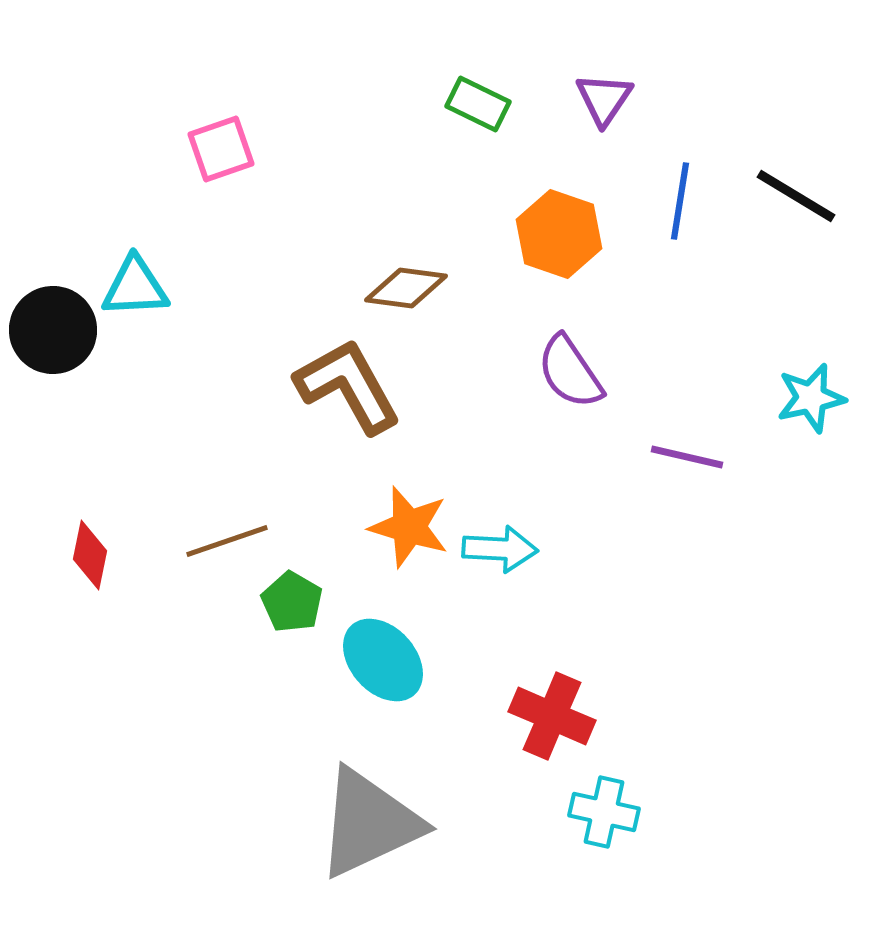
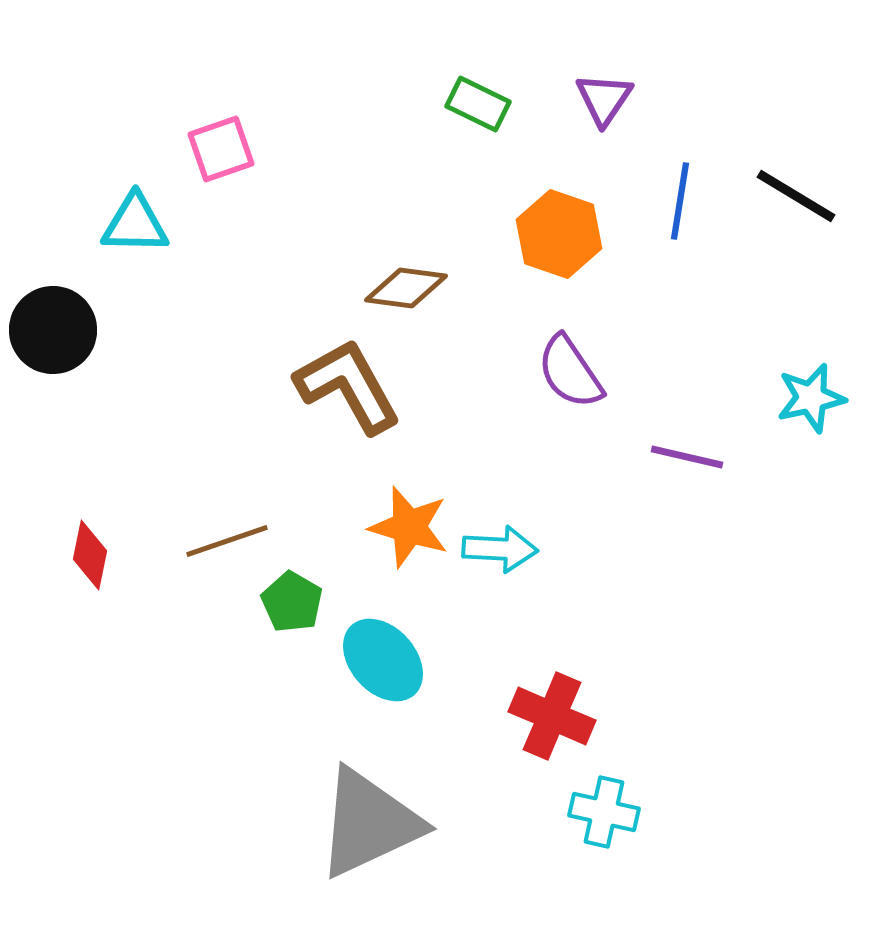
cyan triangle: moved 63 px up; rotated 4 degrees clockwise
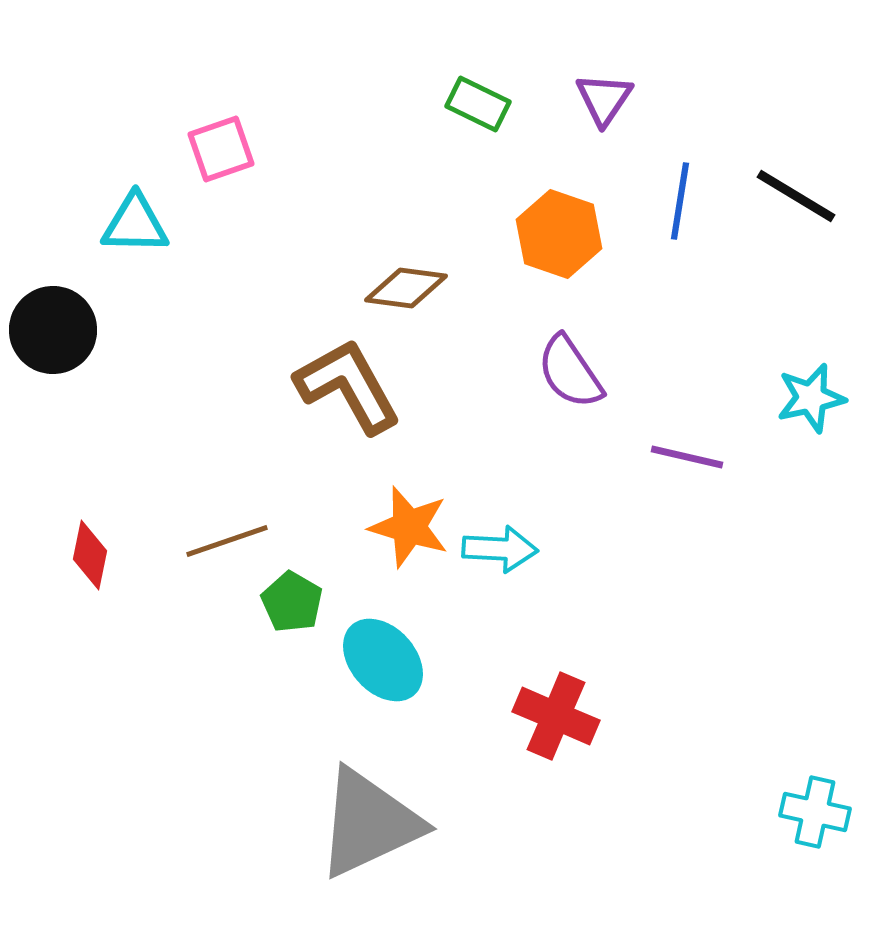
red cross: moved 4 px right
cyan cross: moved 211 px right
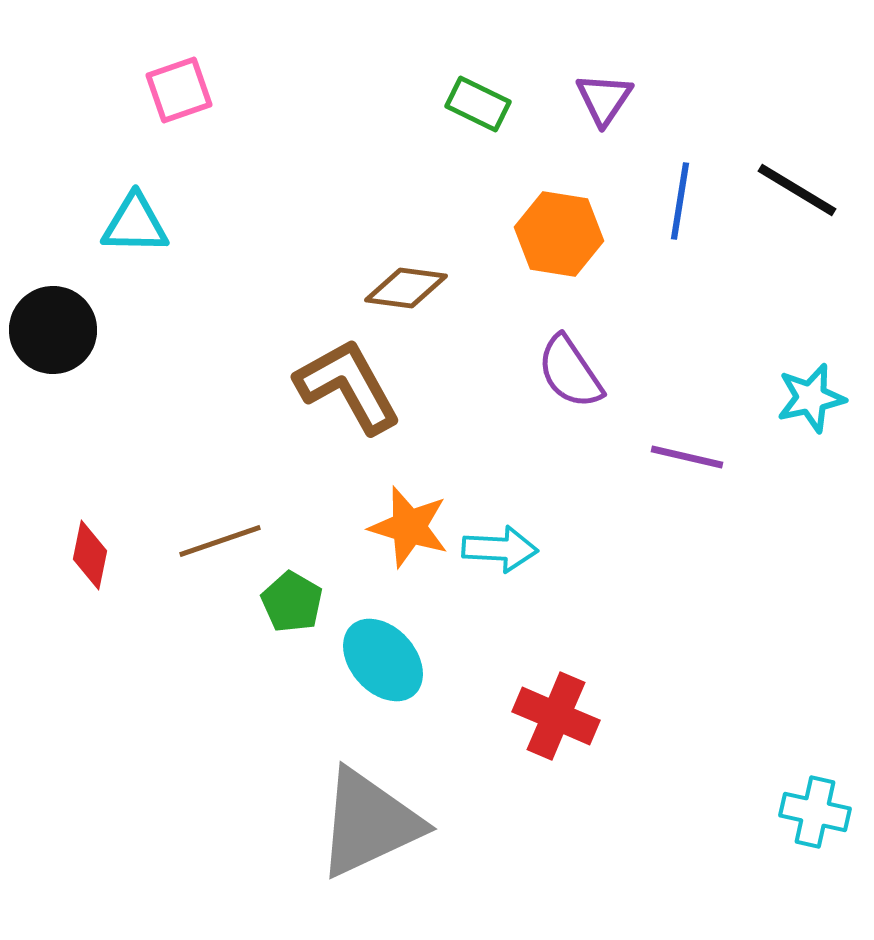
pink square: moved 42 px left, 59 px up
black line: moved 1 px right, 6 px up
orange hexagon: rotated 10 degrees counterclockwise
brown line: moved 7 px left
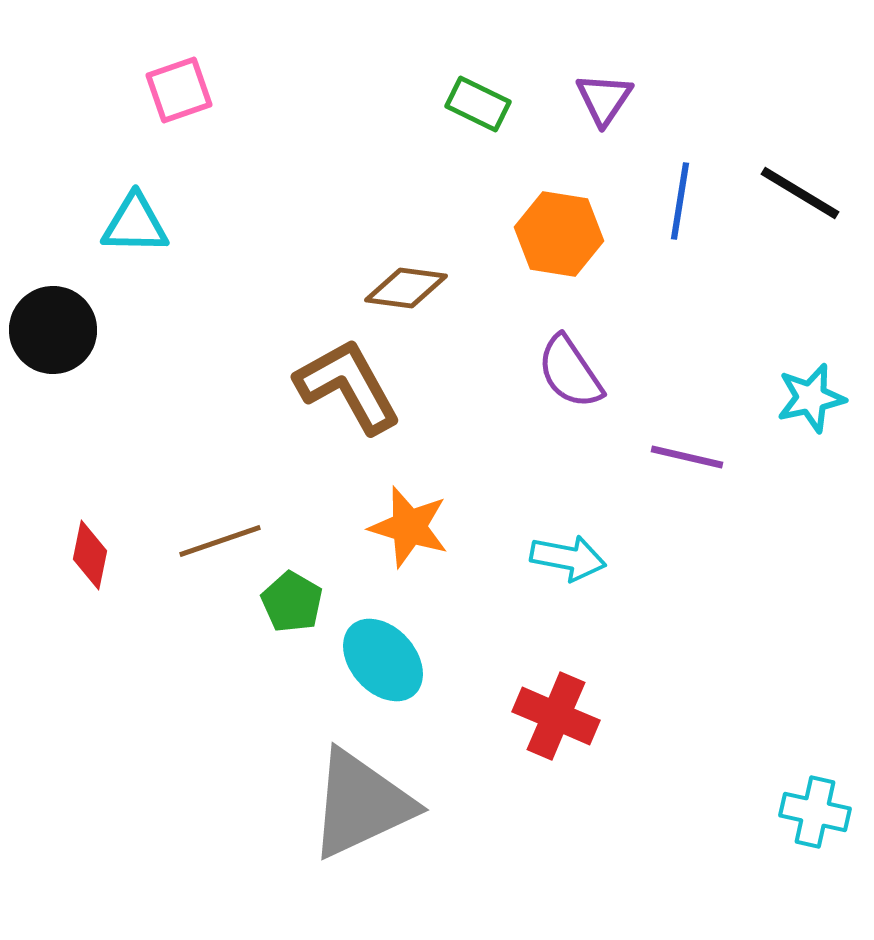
black line: moved 3 px right, 3 px down
cyan arrow: moved 68 px right, 9 px down; rotated 8 degrees clockwise
gray triangle: moved 8 px left, 19 px up
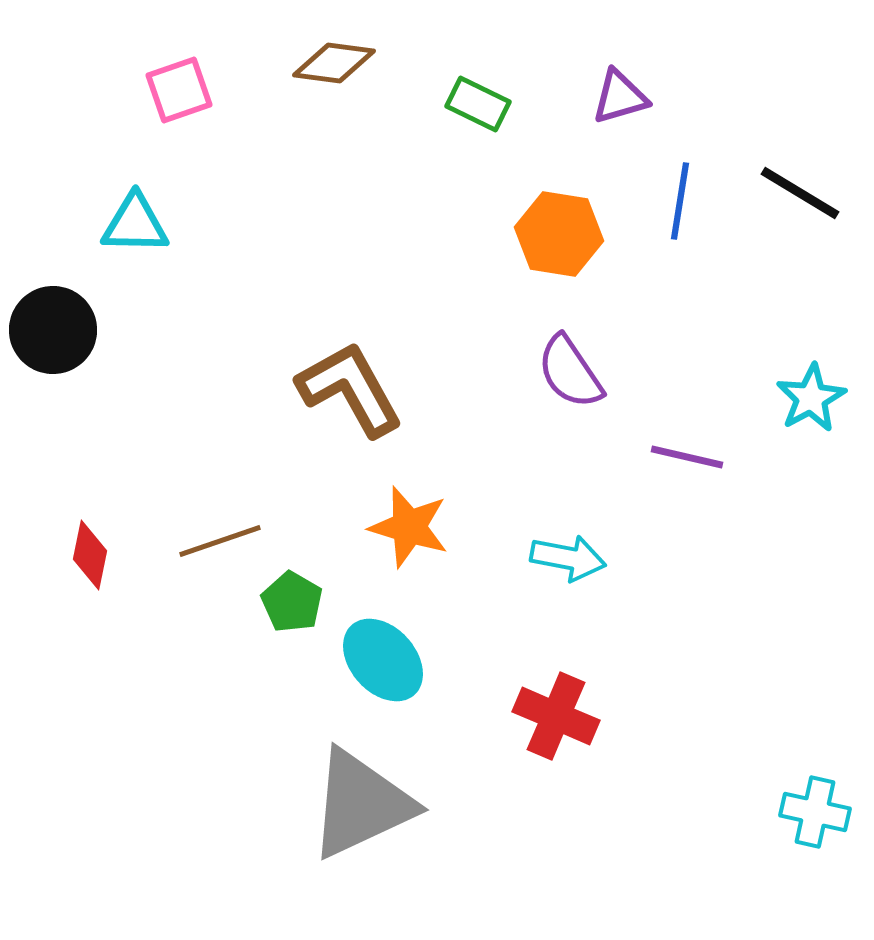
purple triangle: moved 16 px right, 2 px up; rotated 40 degrees clockwise
brown diamond: moved 72 px left, 225 px up
brown L-shape: moved 2 px right, 3 px down
cyan star: rotated 16 degrees counterclockwise
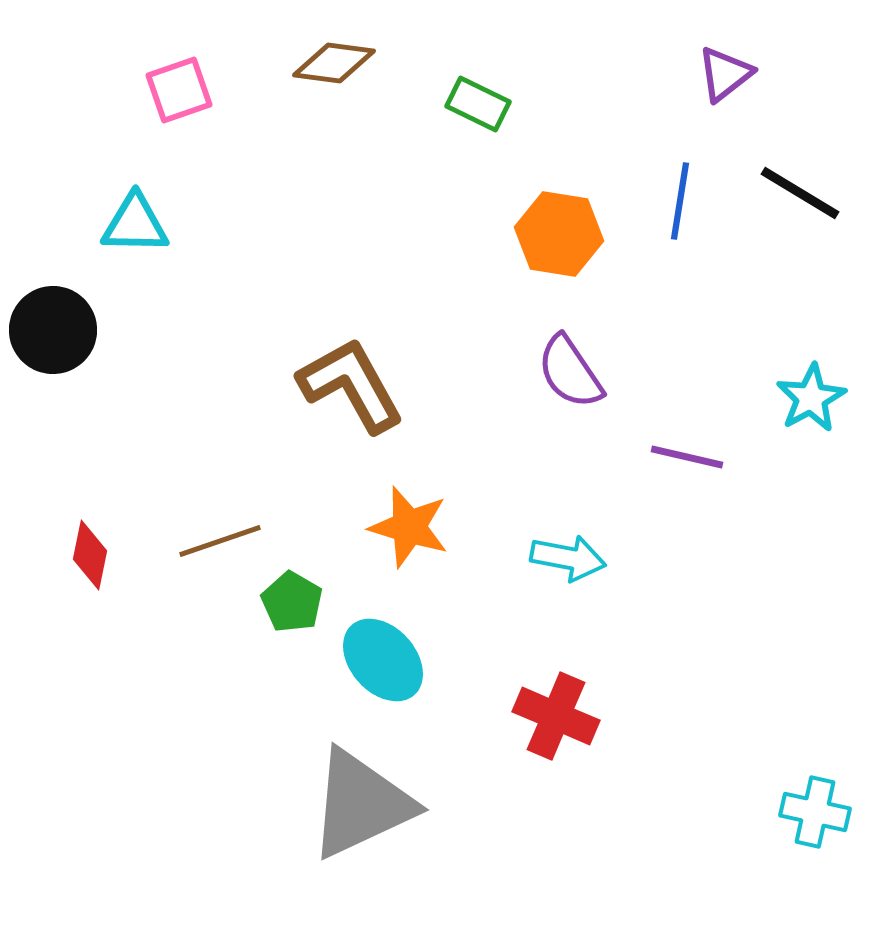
purple triangle: moved 105 px right, 23 px up; rotated 22 degrees counterclockwise
brown L-shape: moved 1 px right, 4 px up
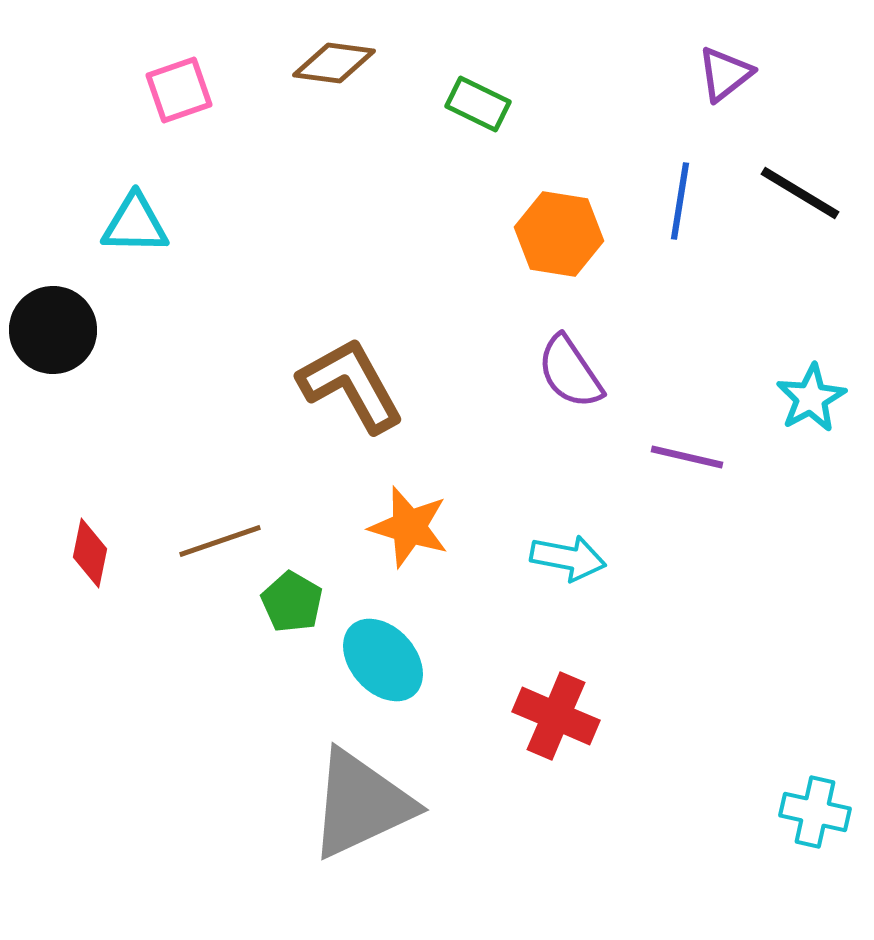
red diamond: moved 2 px up
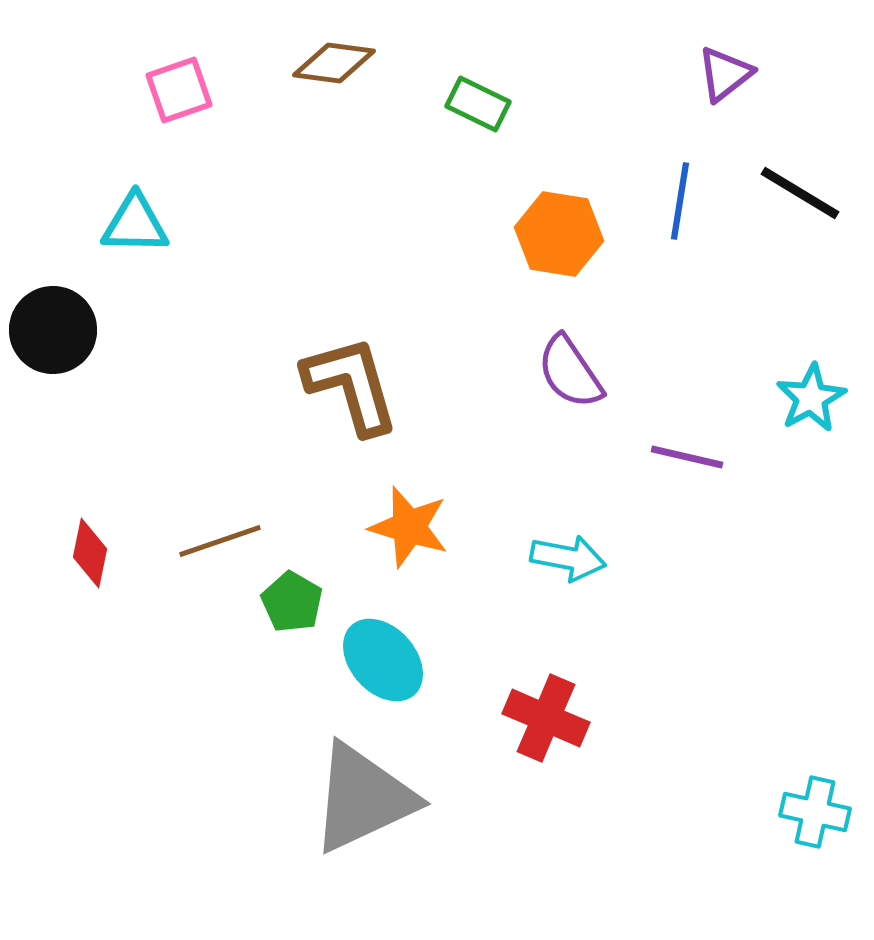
brown L-shape: rotated 13 degrees clockwise
red cross: moved 10 px left, 2 px down
gray triangle: moved 2 px right, 6 px up
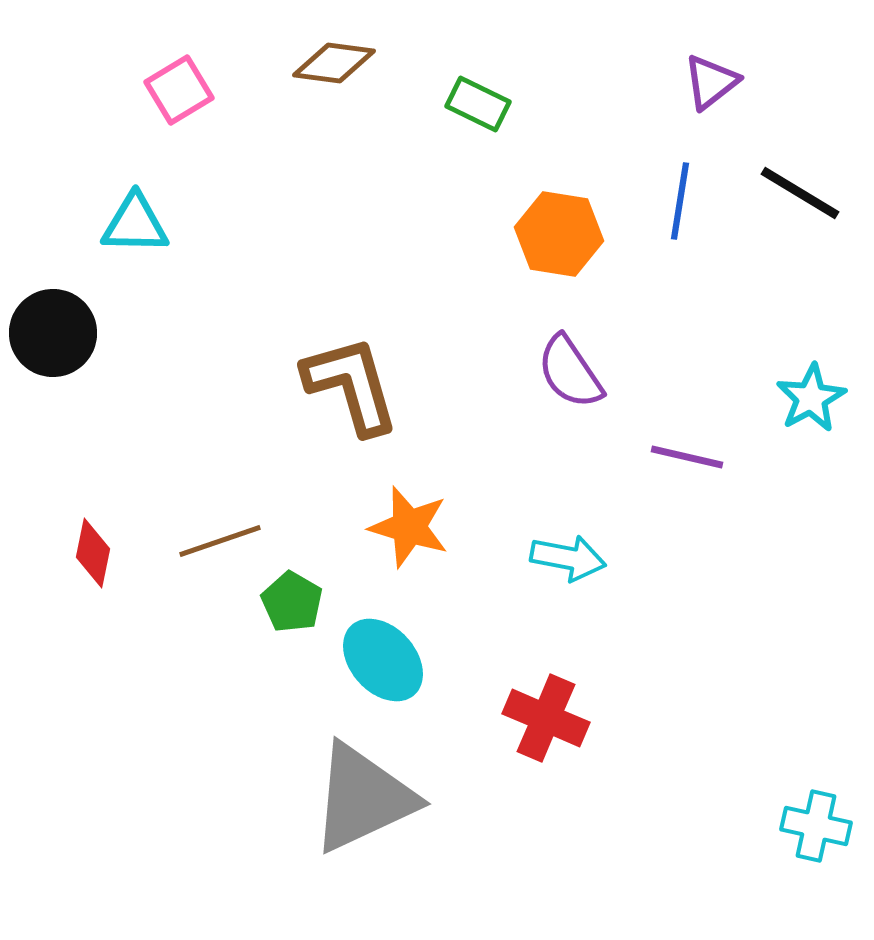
purple triangle: moved 14 px left, 8 px down
pink square: rotated 12 degrees counterclockwise
black circle: moved 3 px down
red diamond: moved 3 px right
cyan cross: moved 1 px right, 14 px down
